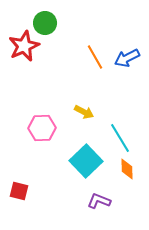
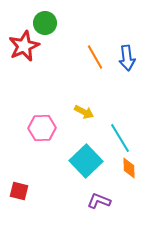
blue arrow: rotated 70 degrees counterclockwise
orange diamond: moved 2 px right, 1 px up
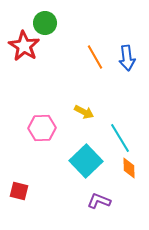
red star: rotated 16 degrees counterclockwise
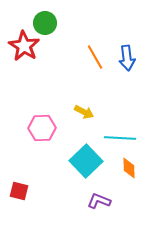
cyan line: rotated 56 degrees counterclockwise
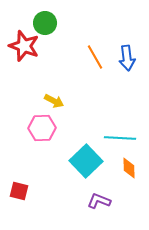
red star: rotated 12 degrees counterclockwise
yellow arrow: moved 30 px left, 11 px up
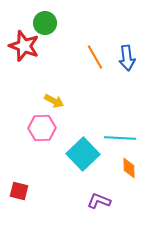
cyan square: moved 3 px left, 7 px up
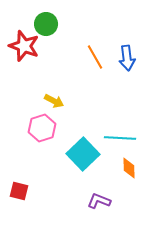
green circle: moved 1 px right, 1 px down
pink hexagon: rotated 16 degrees counterclockwise
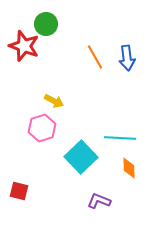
cyan square: moved 2 px left, 3 px down
